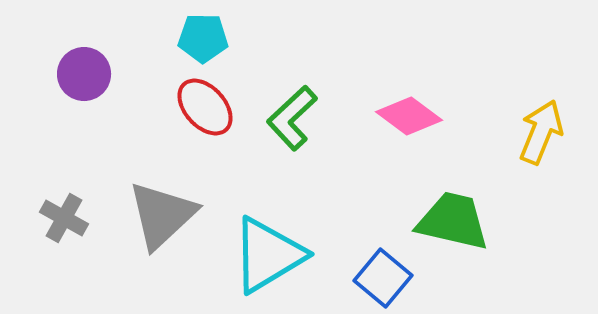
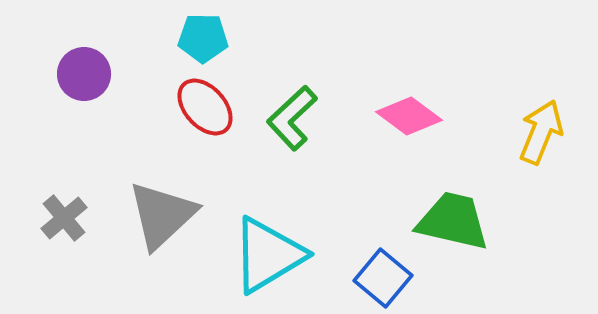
gray cross: rotated 21 degrees clockwise
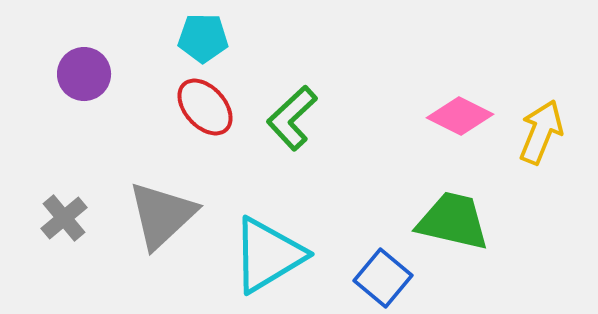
pink diamond: moved 51 px right; rotated 10 degrees counterclockwise
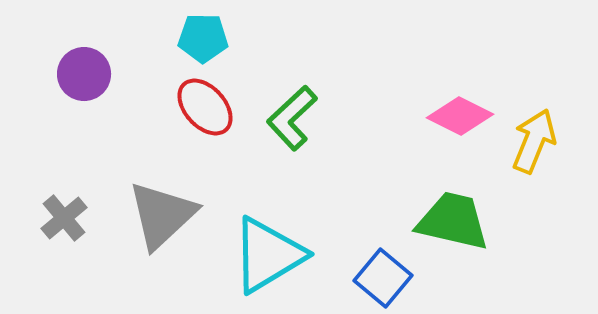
yellow arrow: moved 7 px left, 9 px down
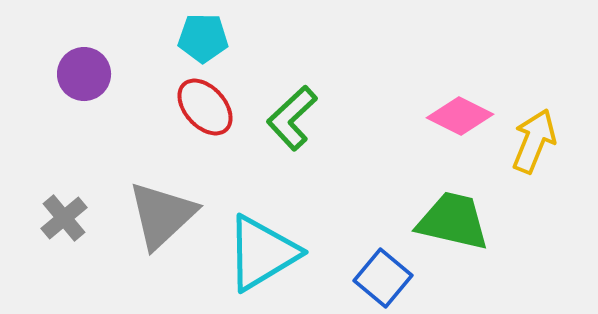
cyan triangle: moved 6 px left, 2 px up
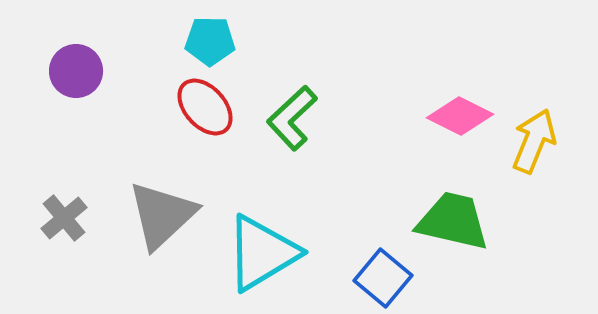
cyan pentagon: moved 7 px right, 3 px down
purple circle: moved 8 px left, 3 px up
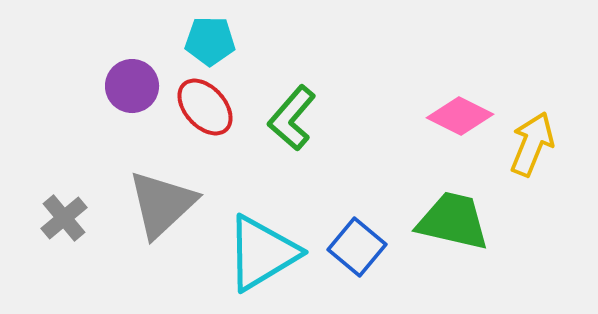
purple circle: moved 56 px right, 15 px down
green L-shape: rotated 6 degrees counterclockwise
yellow arrow: moved 2 px left, 3 px down
gray triangle: moved 11 px up
blue square: moved 26 px left, 31 px up
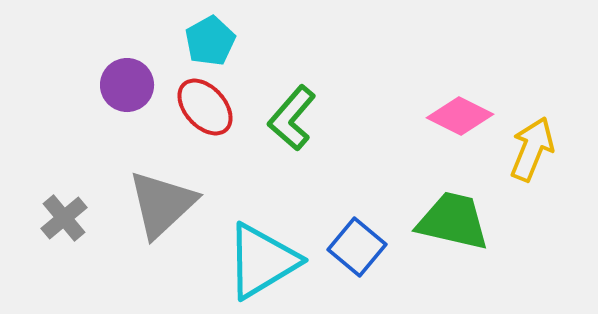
cyan pentagon: rotated 30 degrees counterclockwise
purple circle: moved 5 px left, 1 px up
yellow arrow: moved 5 px down
cyan triangle: moved 8 px down
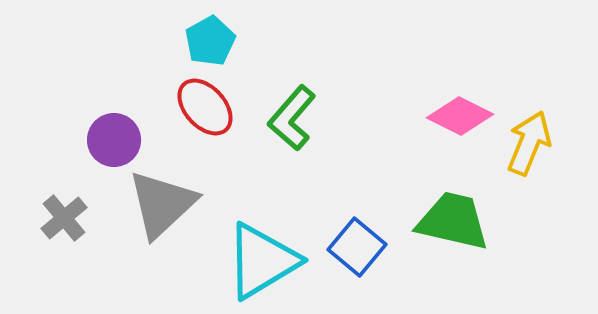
purple circle: moved 13 px left, 55 px down
yellow arrow: moved 3 px left, 6 px up
